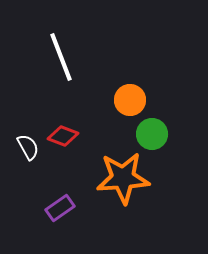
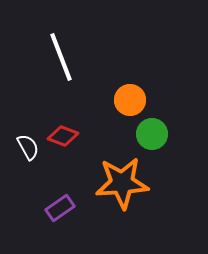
orange star: moved 1 px left, 5 px down
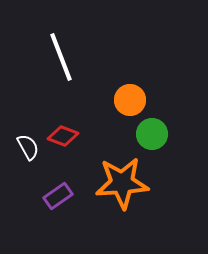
purple rectangle: moved 2 px left, 12 px up
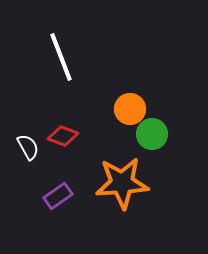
orange circle: moved 9 px down
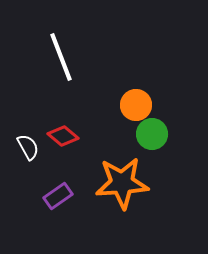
orange circle: moved 6 px right, 4 px up
red diamond: rotated 20 degrees clockwise
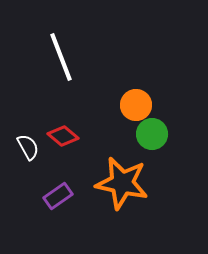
orange star: rotated 16 degrees clockwise
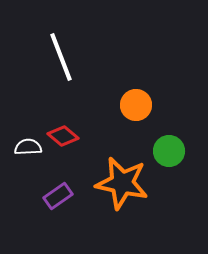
green circle: moved 17 px right, 17 px down
white semicircle: rotated 64 degrees counterclockwise
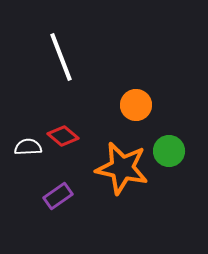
orange star: moved 15 px up
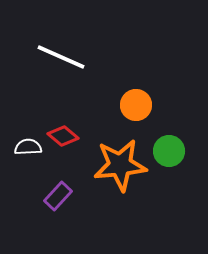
white line: rotated 45 degrees counterclockwise
orange star: moved 2 px left, 3 px up; rotated 18 degrees counterclockwise
purple rectangle: rotated 12 degrees counterclockwise
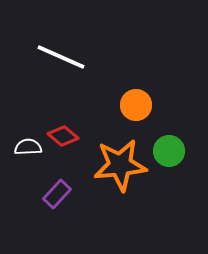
purple rectangle: moved 1 px left, 2 px up
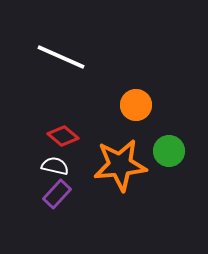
white semicircle: moved 27 px right, 19 px down; rotated 16 degrees clockwise
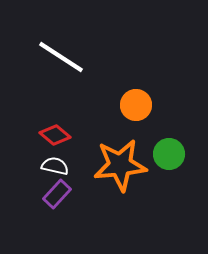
white line: rotated 9 degrees clockwise
red diamond: moved 8 px left, 1 px up
green circle: moved 3 px down
